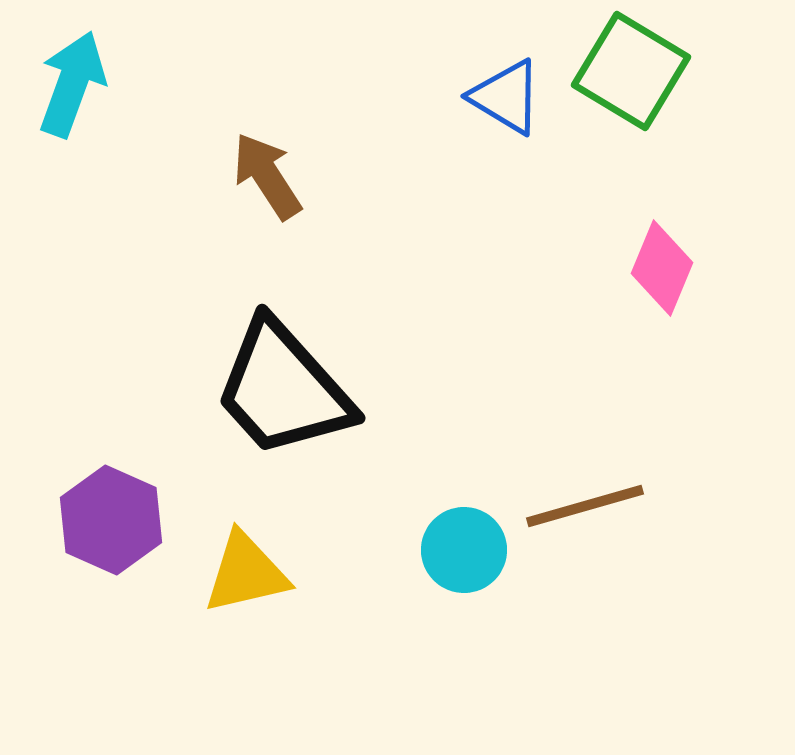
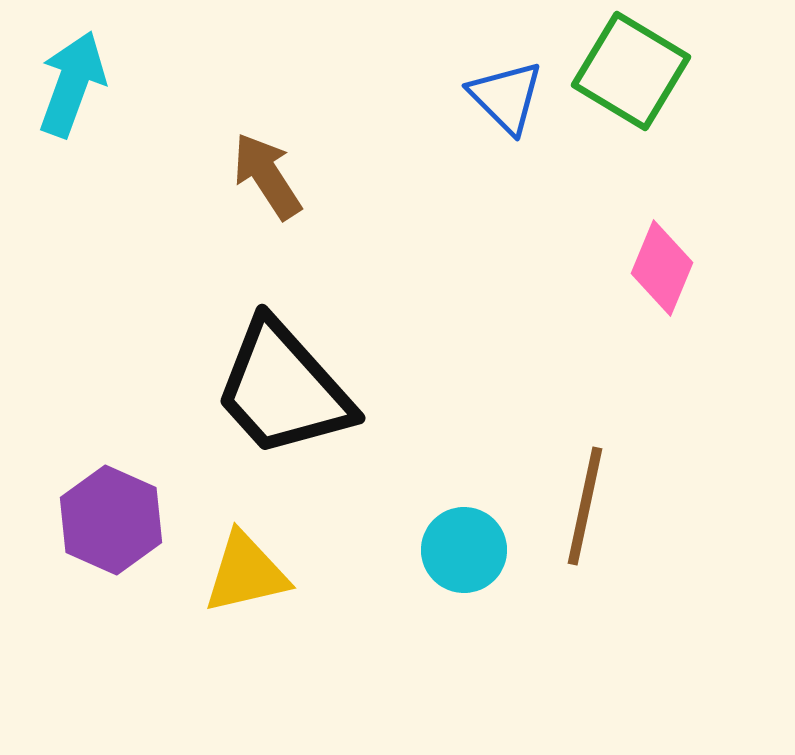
blue triangle: rotated 14 degrees clockwise
brown line: rotated 62 degrees counterclockwise
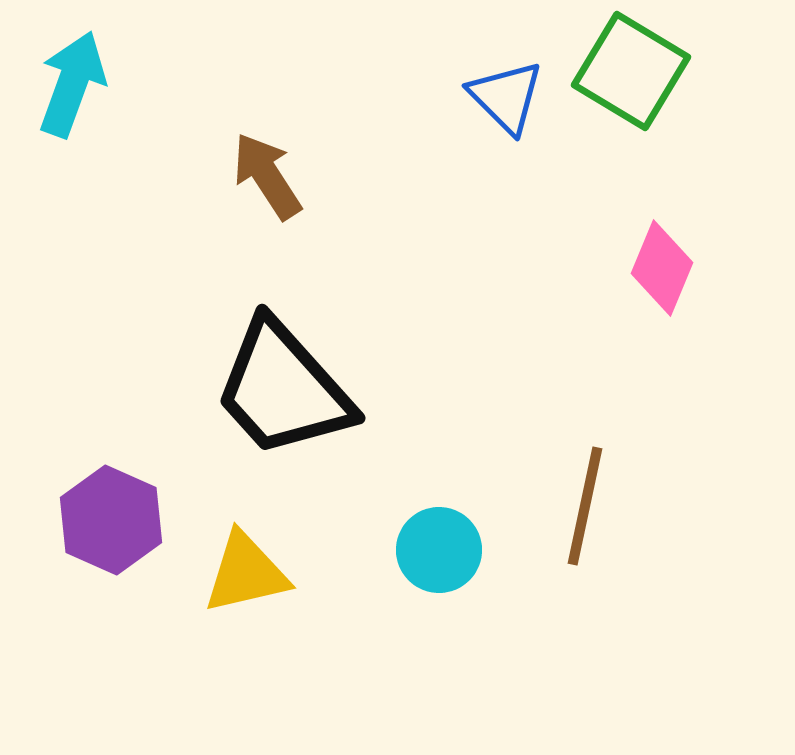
cyan circle: moved 25 px left
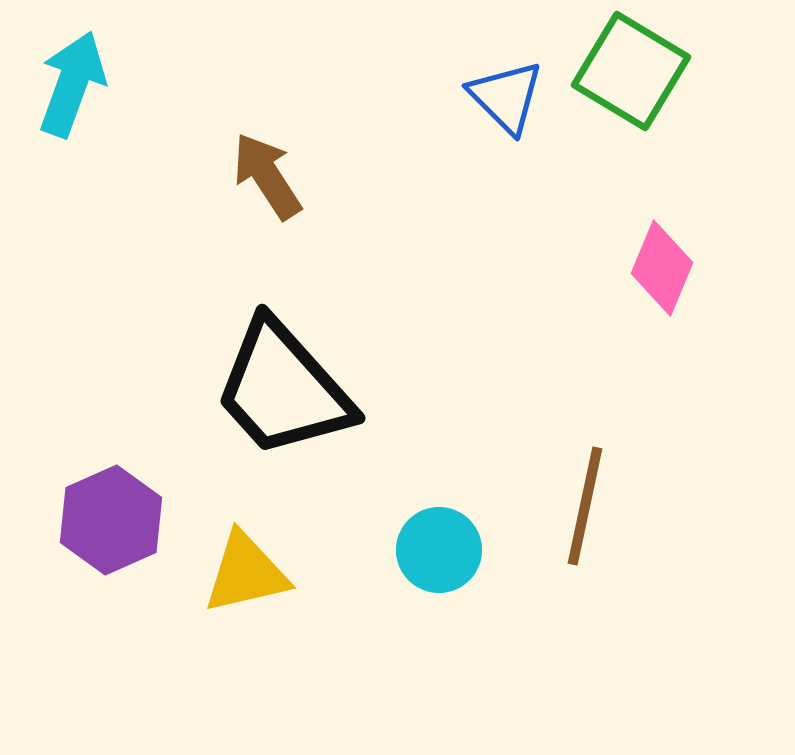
purple hexagon: rotated 12 degrees clockwise
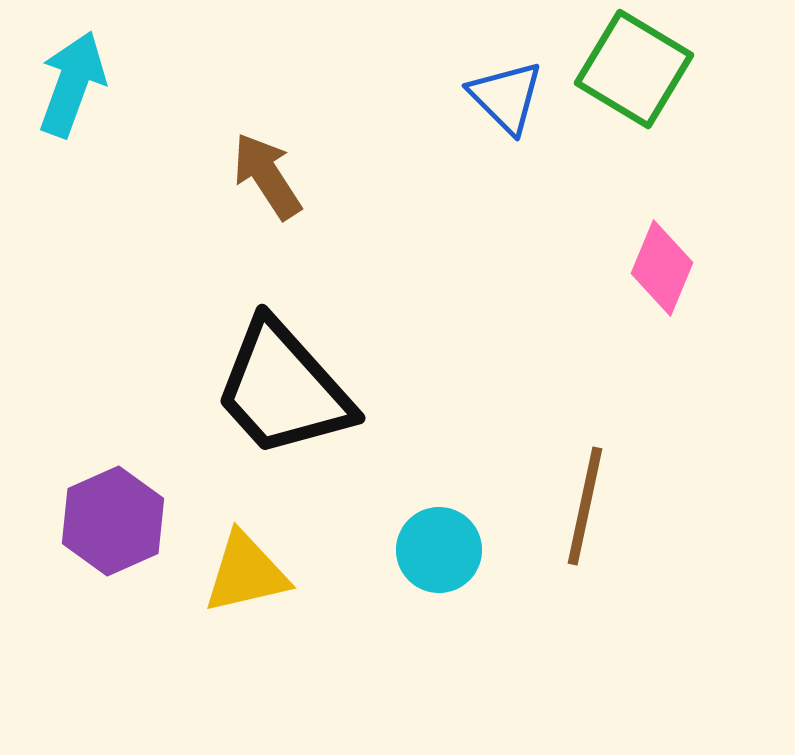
green square: moved 3 px right, 2 px up
purple hexagon: moved 2 px right, 1 px down
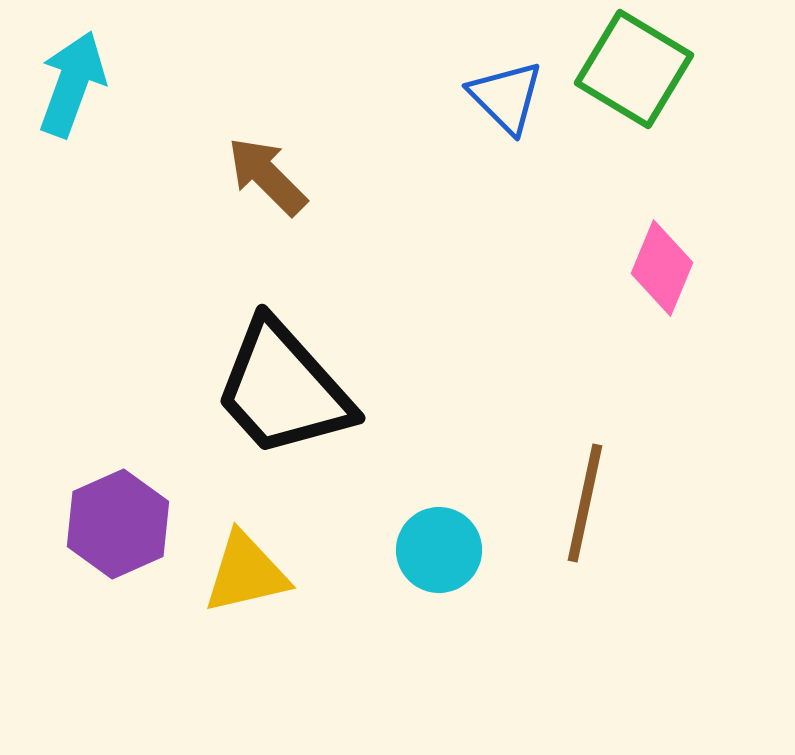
brown arrow: rotated 12 degrees counterclockwise
brown line: moved 3 px up
purple hexagon: moved 5 px right, 3 px down
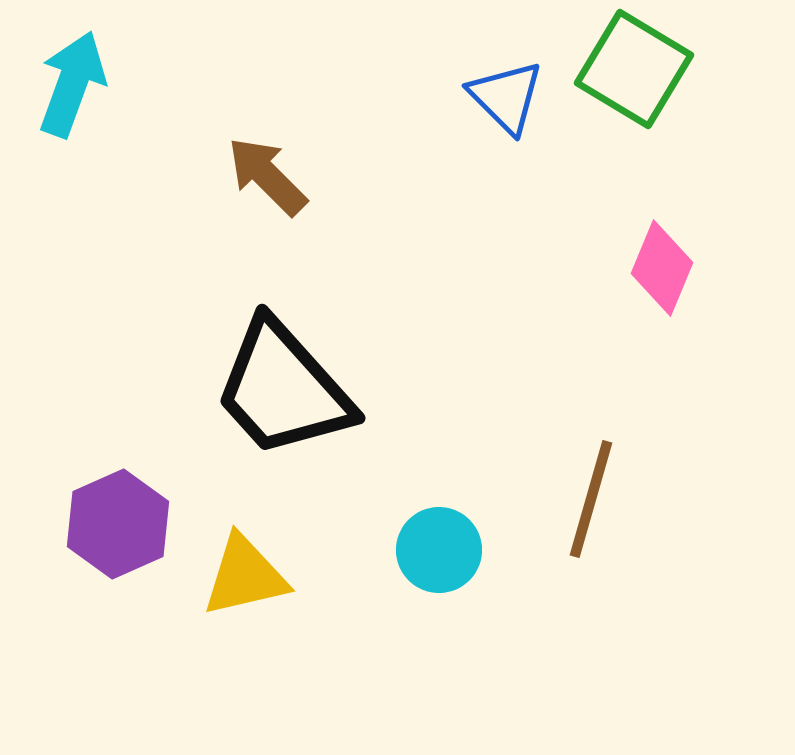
brown line: moved 6 px right, 4 px up; rotated 4 degrees clockwise
yellow triangle: moved 1 px left, 3 px down
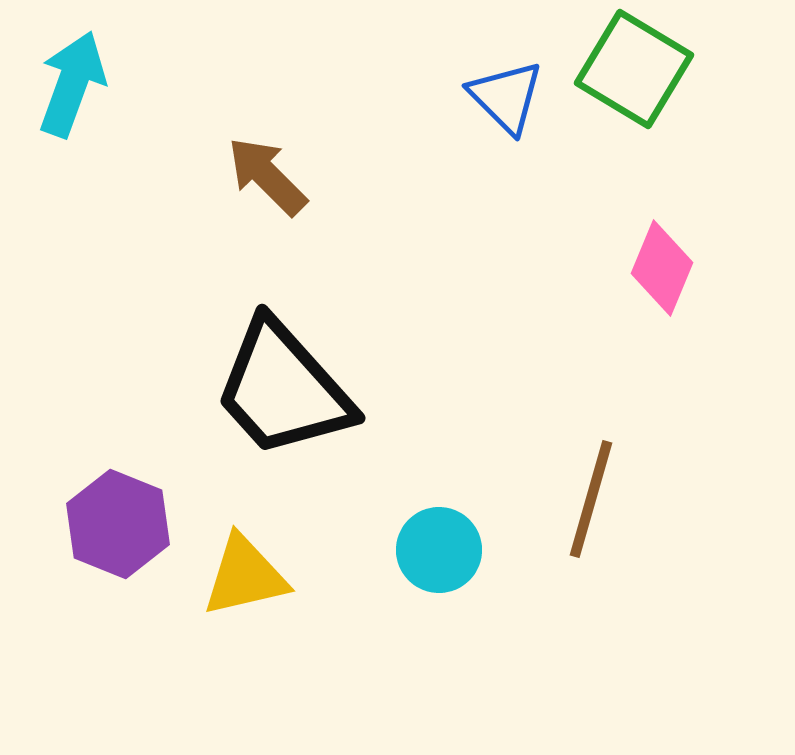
purple hexagon: rotated 14 degrees counterclockwise
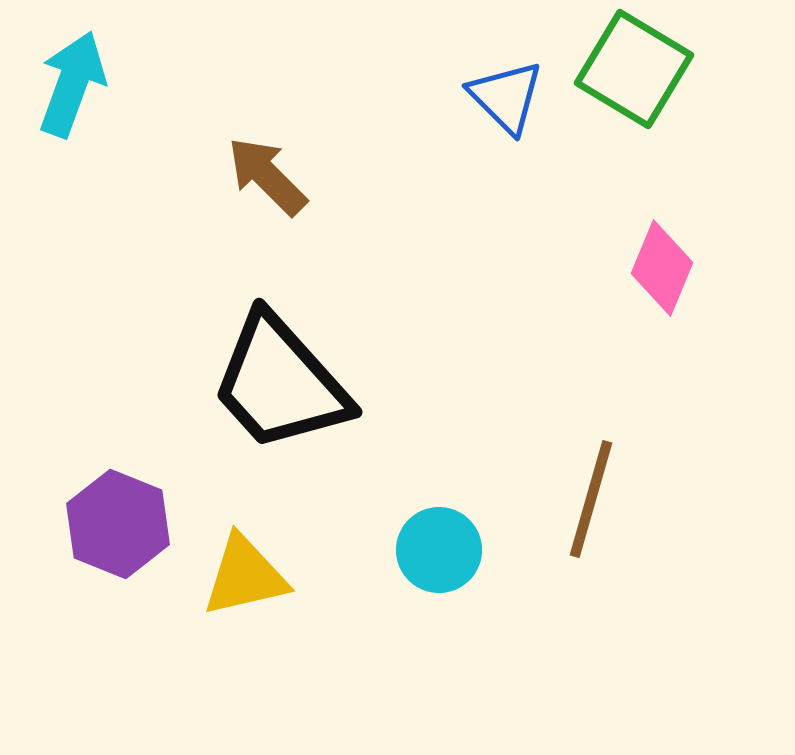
black trapezoid: moved 3 px left, 6 px up
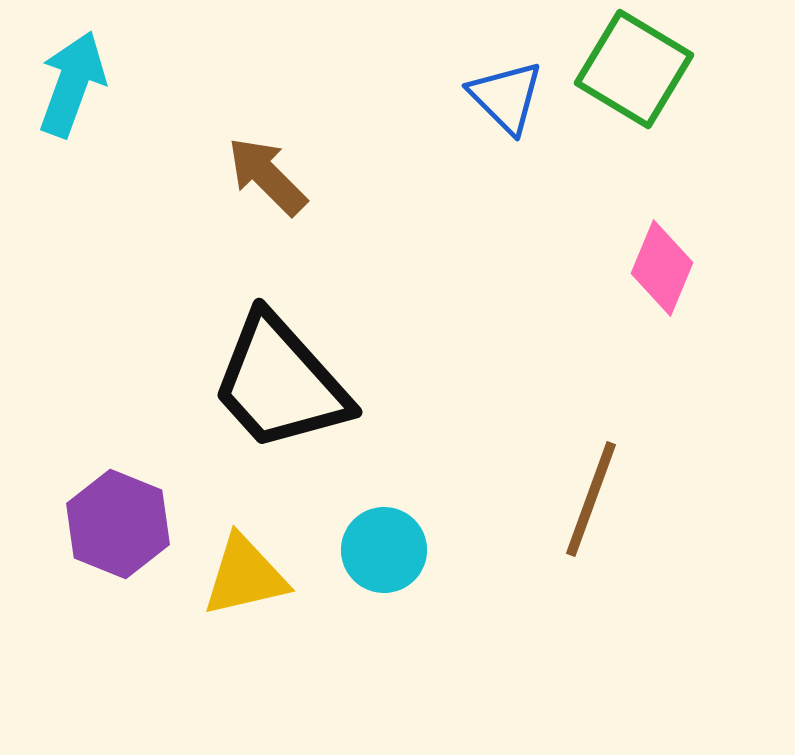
brown line: rotated 4 degrees clockwise
cyan circle: moved 55 px left
